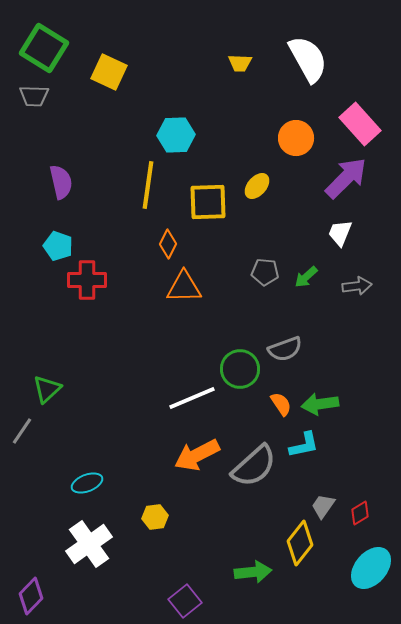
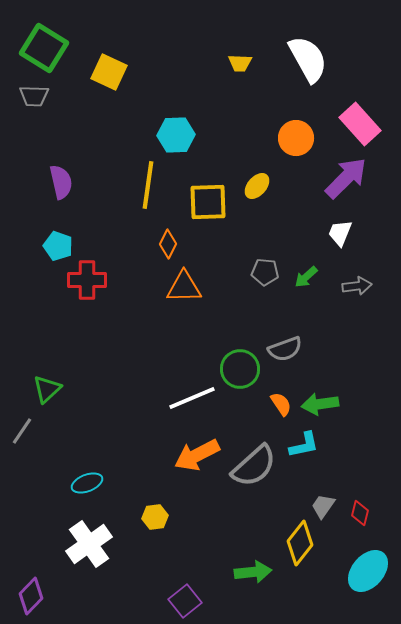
red diamond at (360, 513): rotated 45 degrees counterclockwise
cyan ellipse at (371, 568): moved 3 px left, 3 px down
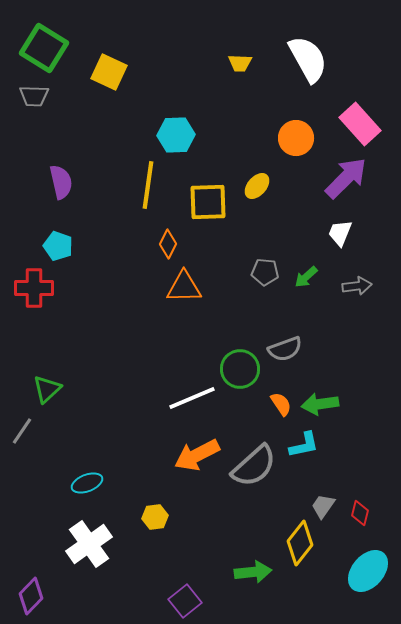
red cross at (87, 280): moved 53 px left, 8 px down
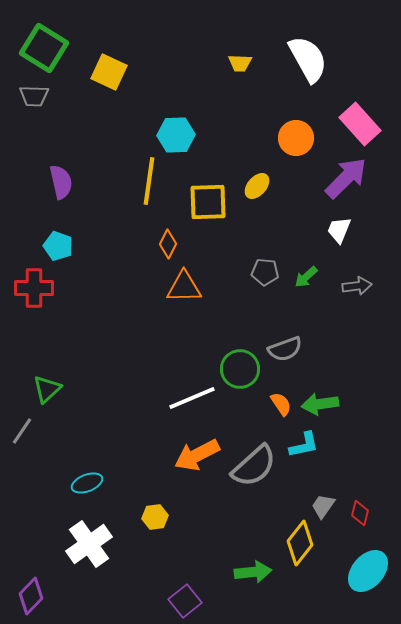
yellow line at (148, 185): moved 1 px right, 4 px up
white trapezoid at (340, 233): moved 1 px left, 3 px up
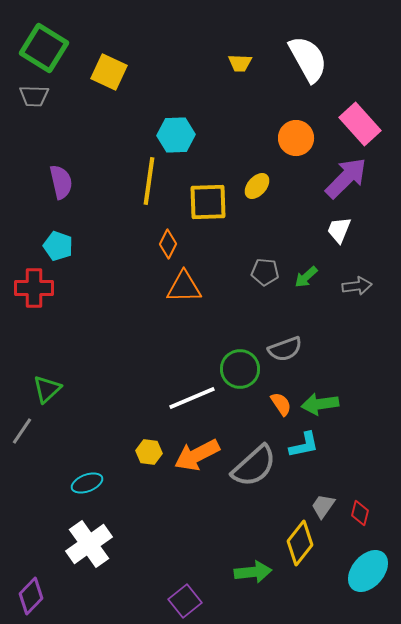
yellow hexagon at (155, 517): moved 6 px left, 65 px up; rotated 15 degrees clockwise
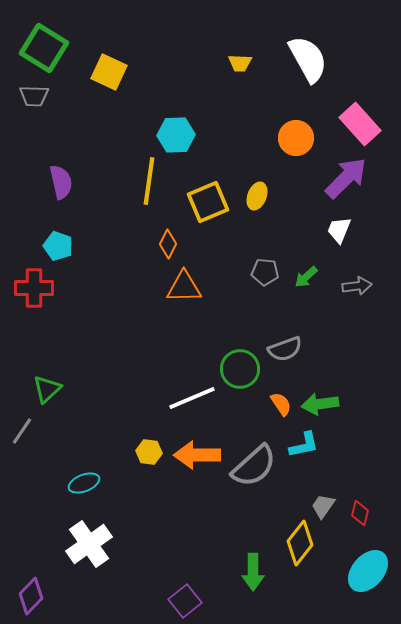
yellow ellipse at (257, 186): moved 10 px down; rotated 20 degrees counterclockwise
yellow square at (208, 202): rotated 21 degrees counterclockwise
orange arrow at (197, 455): rotated 27 degrees clockwise
cyan ellipse at (87, 483): moved 3 px left
green arrow at (253, 572): rotated 96 degrees clockwise
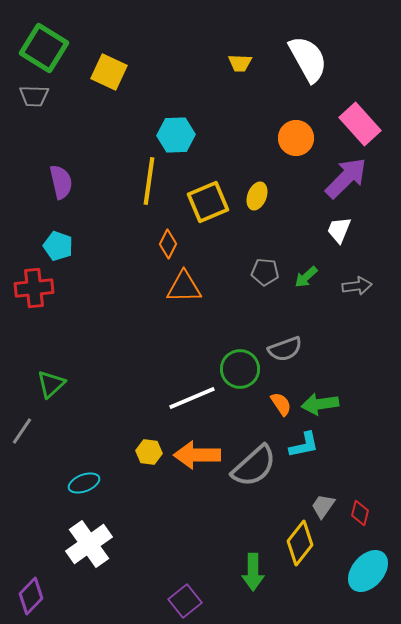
red cross at (34, 288): rotated 6 degrees counterclockwise
green triangle at (47, 389): moved 4 px right, 5 px up
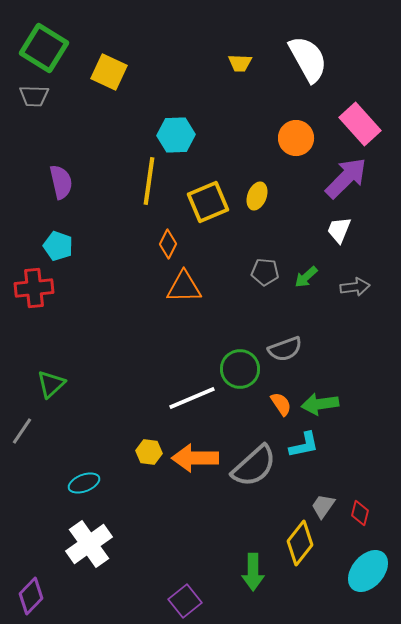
gray arrow at (357, 286): moved 2 px left, 1 px down
orange arrow at (197, 455): moved 2 px left, 3 px down
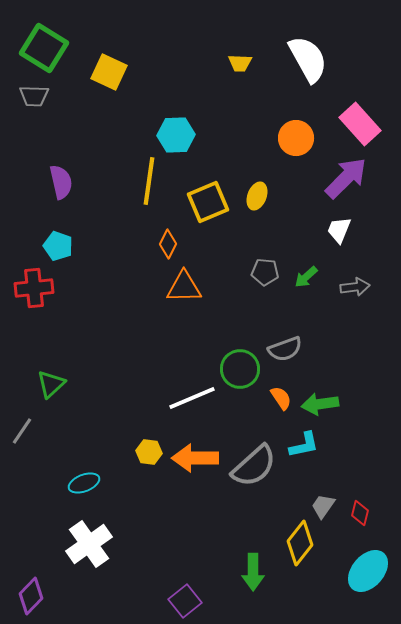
orange semicircle at (281, 404): moved 6 px up
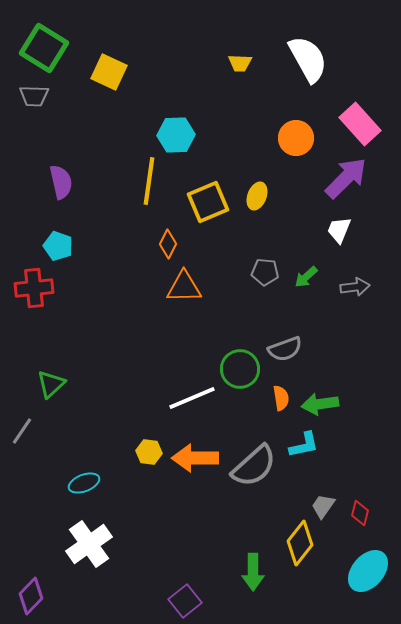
orange semicircle at (281, 398): rotated 25 degrees clockwise
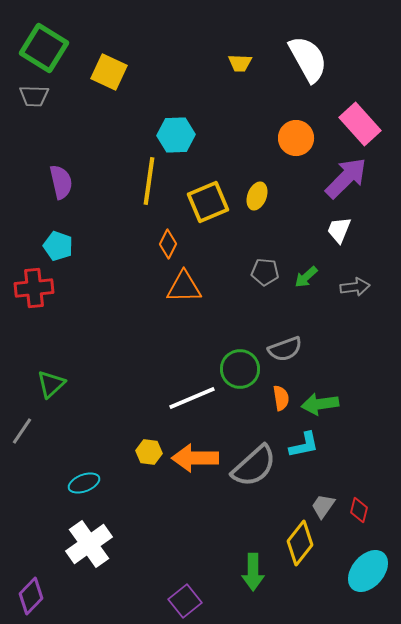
red diamond at (360, 513): moved 1 px left, 3 px up
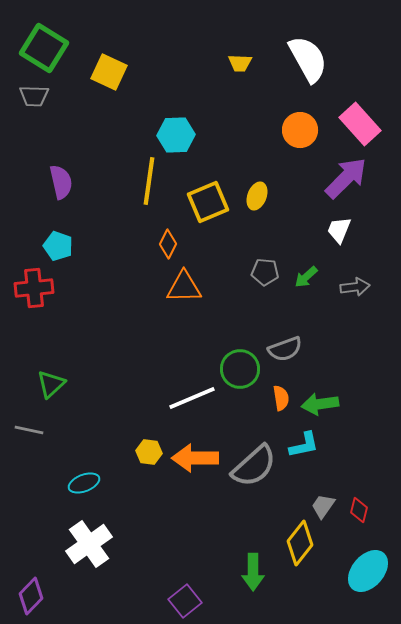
orange circle at (296, 138): moved 4 px right, 8 px up
gray line at (22, 431): moved 7 px right, 1 px up; rotated 68 degrees clockwise
